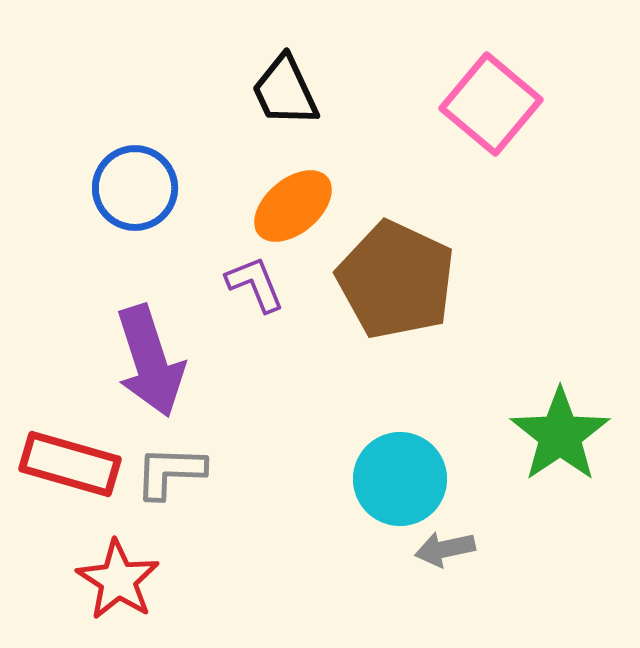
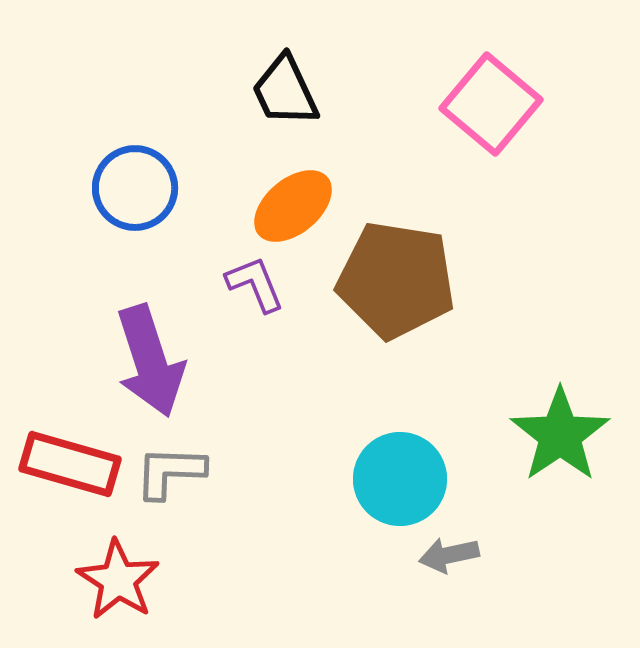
brown pentagon: rotated 16 degrees counterclockwise
gray arrow: moved 4 px right, 6 px down
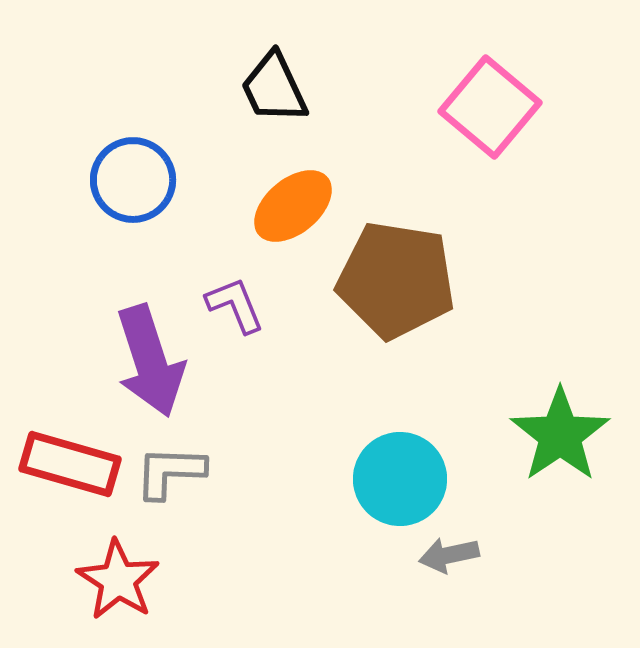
black trapezoid: moved 11 px left, 3 px up
pink square: moved 1 px left, 3 px down
blue circle: moved 2 px left, 8 px up
purple L-shape: moved 20 px left, 21 px down
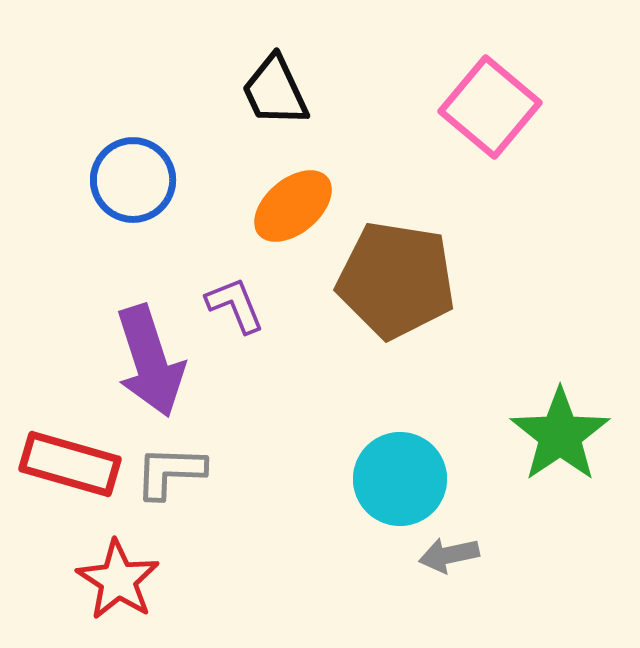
black trapezoid: moved 1 px right, 3 px down
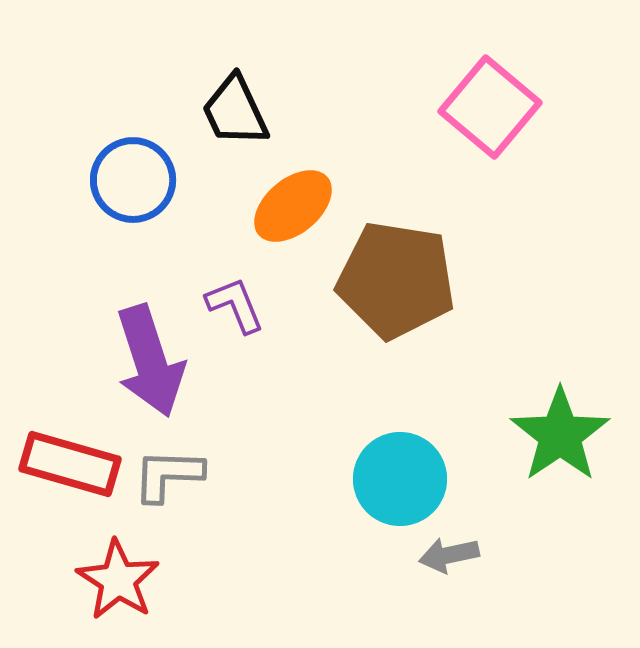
black trapezoid: moved 40 px left, 20 px down
gray L-shape: moved 2 px left, 3 px down
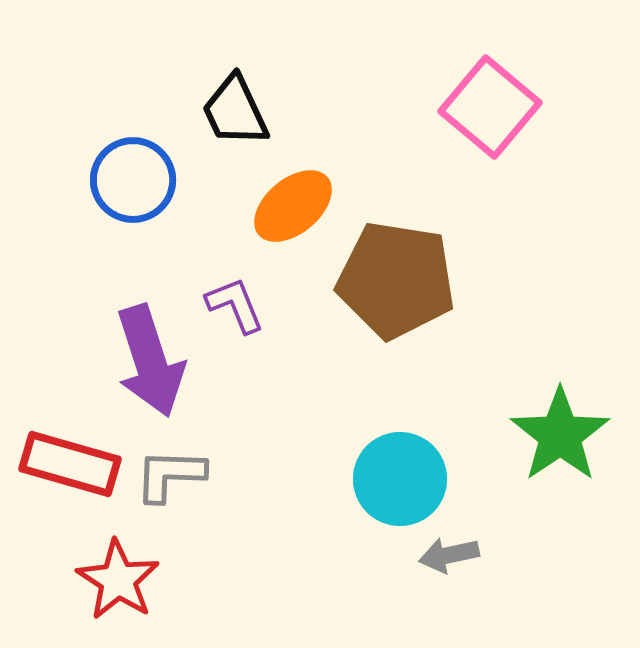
gray L-shape: moved 2 px right
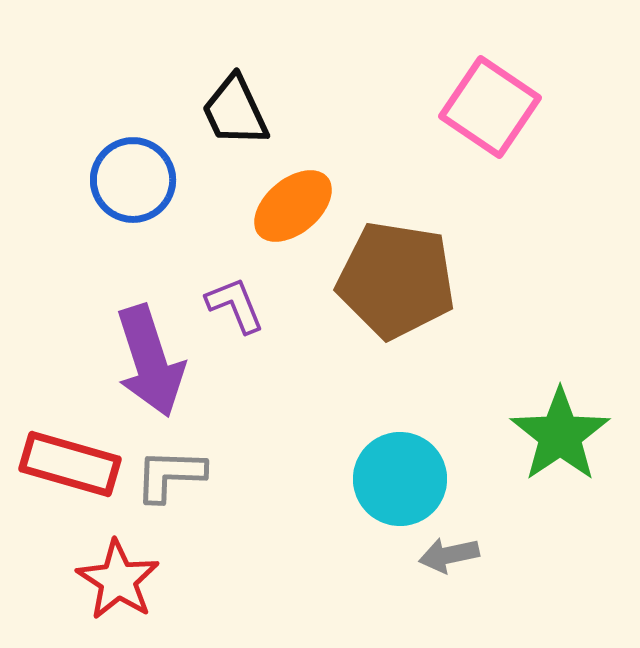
pink square: rotated 6 degrees counterclockwise
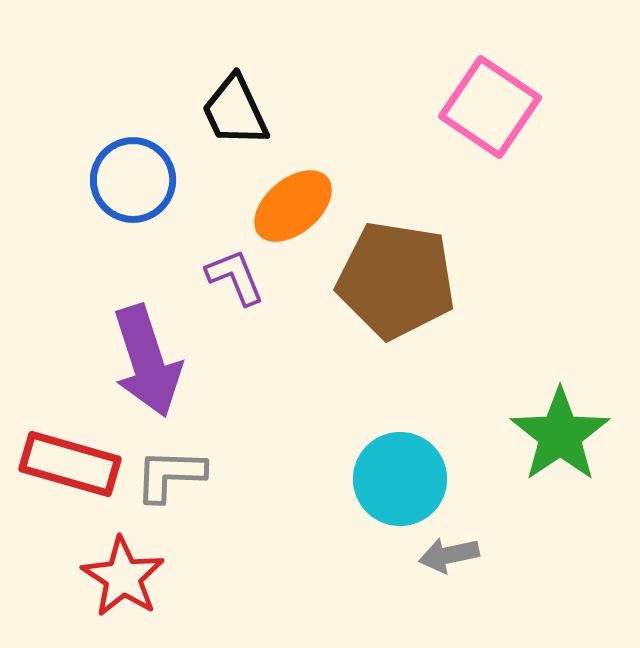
purple L-shape: moved 28 px up
purple arrow: moved 3 px left
red star: moved 5 px right, 3 px up
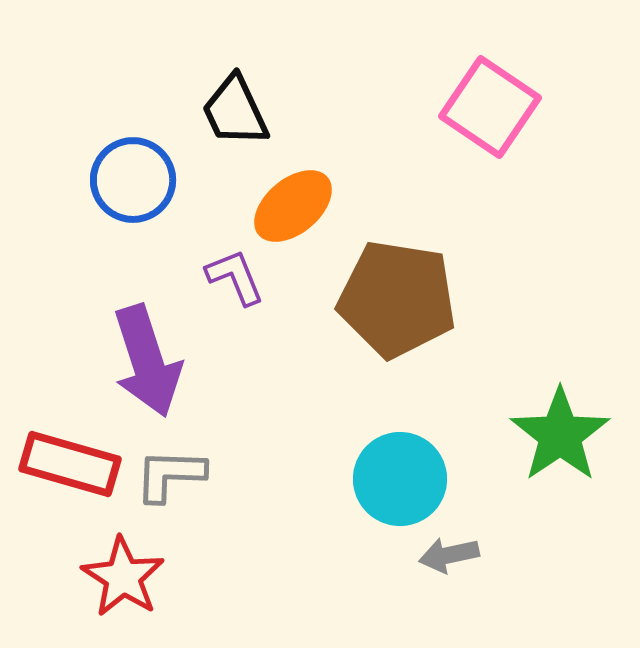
brown pentagon: moved 1 px right, 19 px down
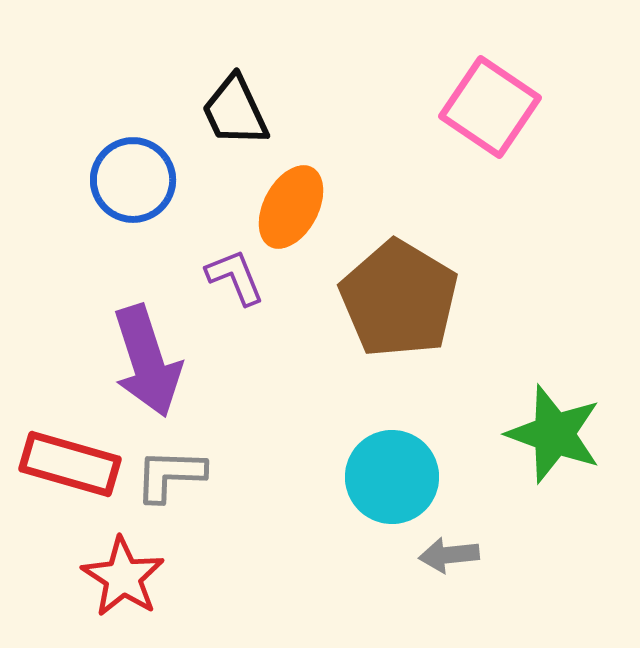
orange ellipse: moved 2 px left, 1 px down; rotated 22 degrees counterclockwise
brown pentagon: moved 2 px right; rotated 22 degrees clockwise
green star: moved 6 px left, 1 px up; rotated 18 degrees counterclockwise
cyan circle: moved 8 px left, 2 px up
gray arrow: rotated 6 degrees clockwise
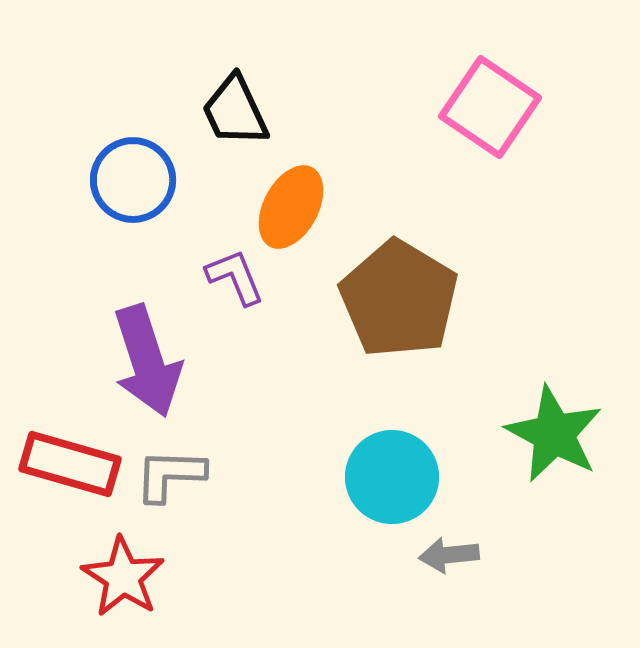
green star: rotated 8 degrees clockwise
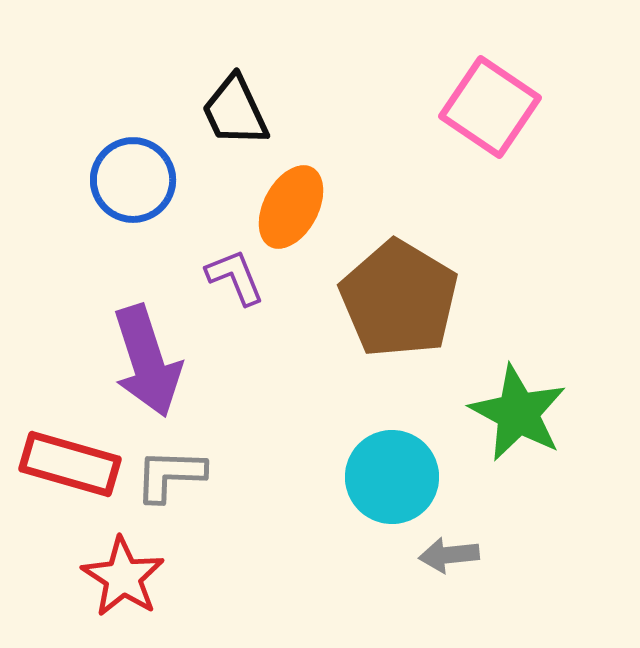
green star: moved 36 px left, 21 px up
